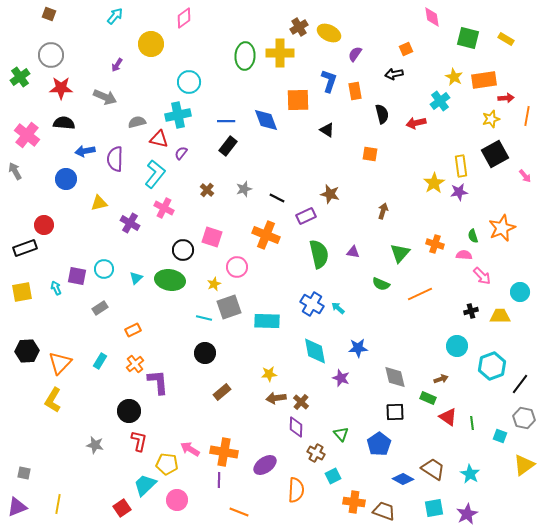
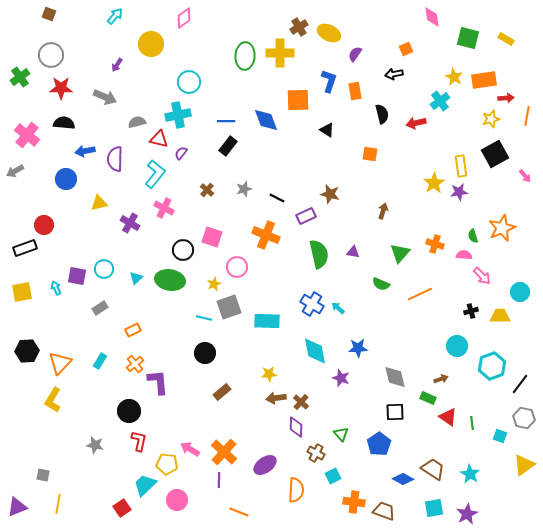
gray arrow at (15, 171): rotated 90 degrees counterclockwise
orange cross at (224, 452): rotated 32 degrees clockwise
gray square at (24, 473): moved 19 px right, 2 px down
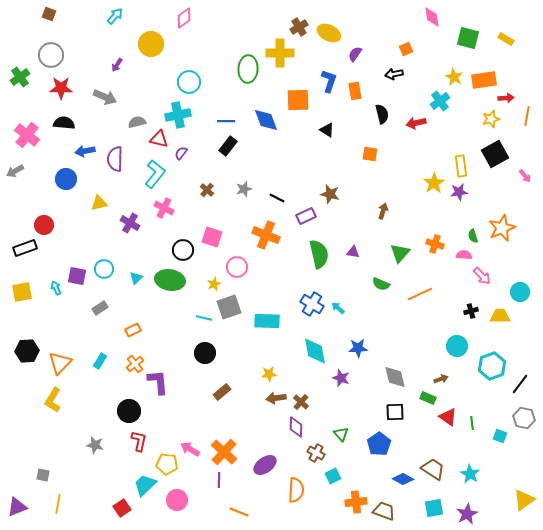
green ellipse at (245, 56): moved 3 px right, 13 px down
yellow triangle at (524, 465): moved 35 px down
orange cross at (354, 502): moved 2 px right; rotated 15 degrees counterclockwise
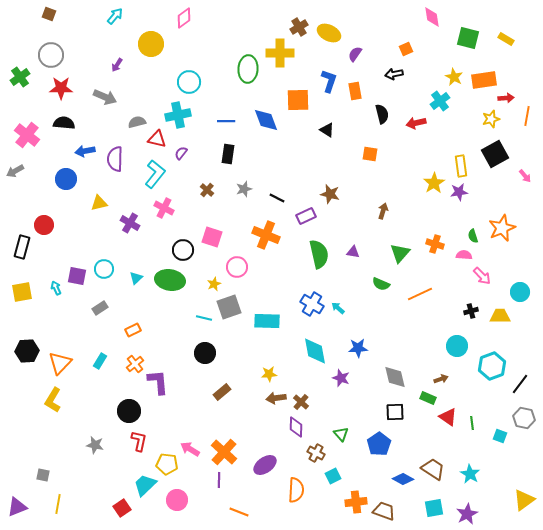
red triangle at (159, 139): moved 2 px left
black rectangle at (228, 146): moved 8 px down; rotated 30 degrees counterclockwise
black rectangle at (25, 248): moved 3 px left, 1 px up; rotated 55 degrees counterclockwise
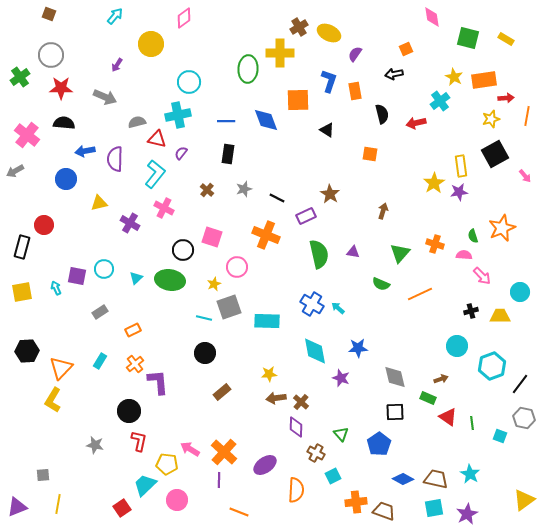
brown star at (330, 194): rotated 18 degrees clockwise
gray rectangle at (100, 308): moved 4 px down
orange triangle at (60, 363): moved 1 px right, 5 px down
brown trapezoid at (433, 469): moved 3 px right, 10 px down; rotated 20 degrees counterclockwise
gray square at (43, 475): rotated 16 degrees counterclockwise
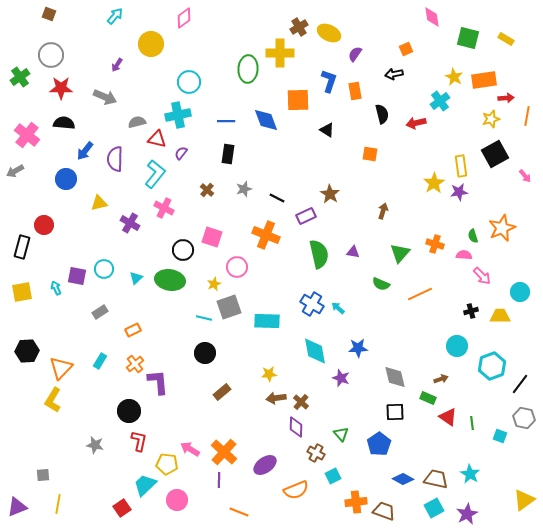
blue arrow at (85, 151): rotated 42 degrees counterclockwise
orange semicircle at (296, 490): rotated 65 degrees clockwise
cyan square at (434, 508): rotated 18 degrees counterclockwise
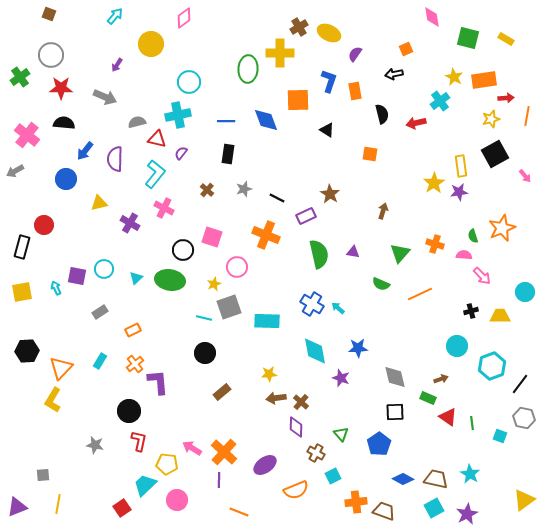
cyan circle at (520, 292): moved 5 px right
pink arrow at (190, 449): moved 2 px right, 1 px up
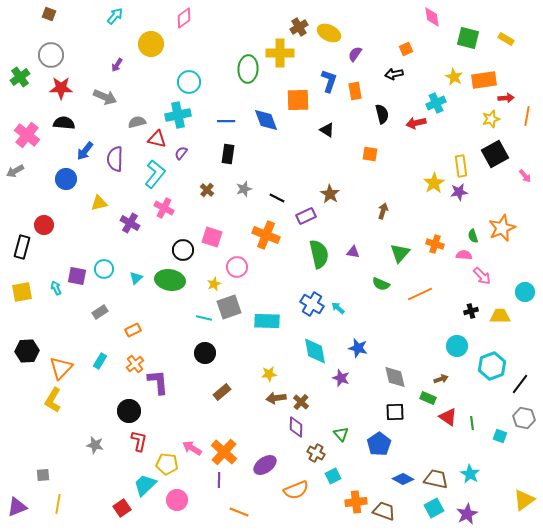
cyan cross at (440, 101): moved 4 px left, 2 px down; rotated 12 degrees clockwise
blue star at (358, 348): rotated 18 degrees clockwise
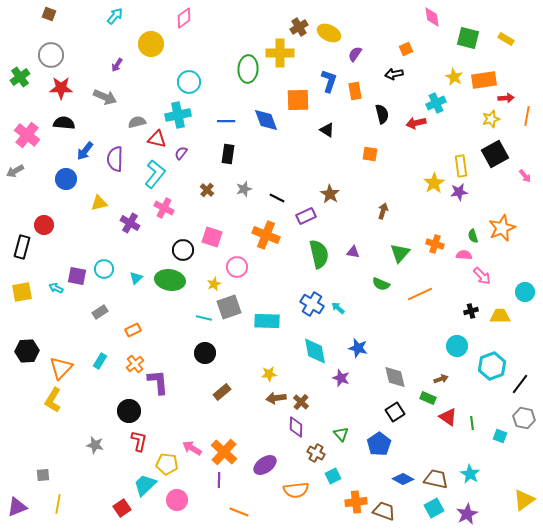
cyan arrow at (56, 288): rotated 40 degrees counterclockwise
black square at (395, 412): rotated 30 degrees counterclockwise
orange semicircle at (296, 490): rotated 15 degrees clockwise
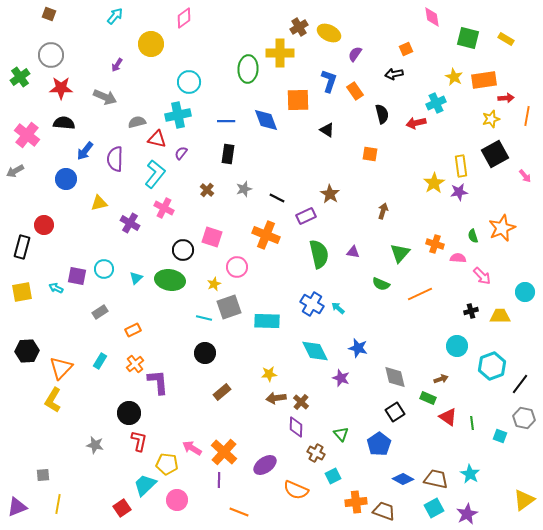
orange rectangle at (355, 91): rotated 24 degrees counterclockwise
pink semicircle at (464, 255): moved 6 px left, 3 px down
cyan diamond at (315, 351): rotated 16 degrees counterclockwise
black circle at (129, 411): moved 2 px down
orange semicircle at (296, 490): rotated 30 degrees clockwise
